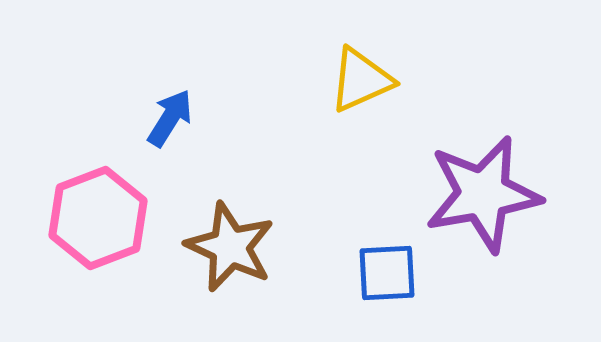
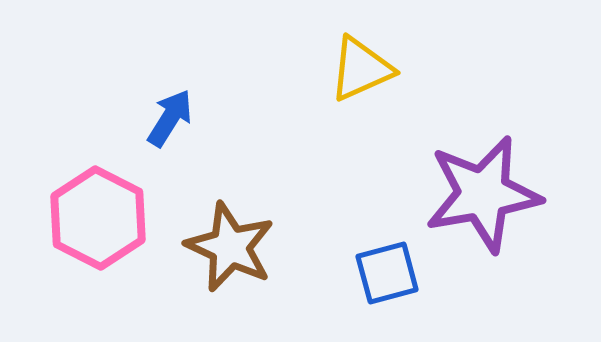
yellow triangle: moved 11 px up
pink hexagon: rotated 12 degrees counterclockwise
blue square: rotated 12 degrees counterclockwise
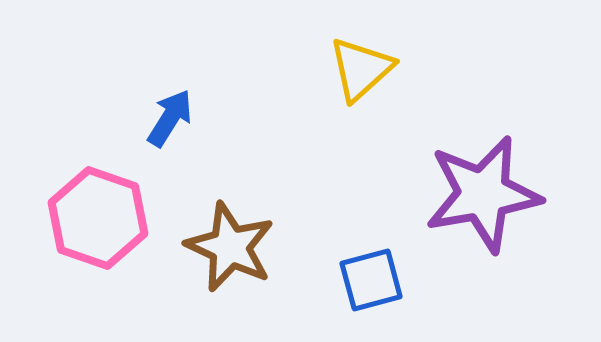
yellow triangle: rotated 18 degrees counterclockwise
pink hexagon: rotated 8 degrees counterclockwise
blue square: moved 16 px left, 7 px down
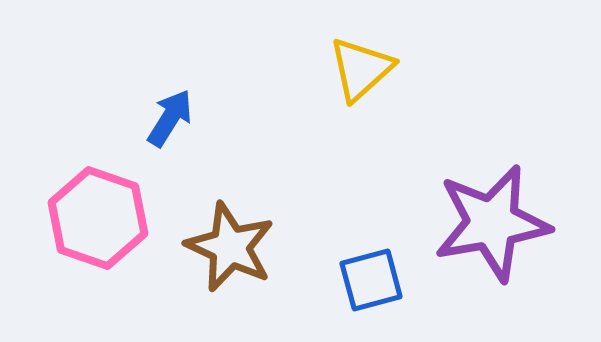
purple star: moved 9 px right, 29 px down
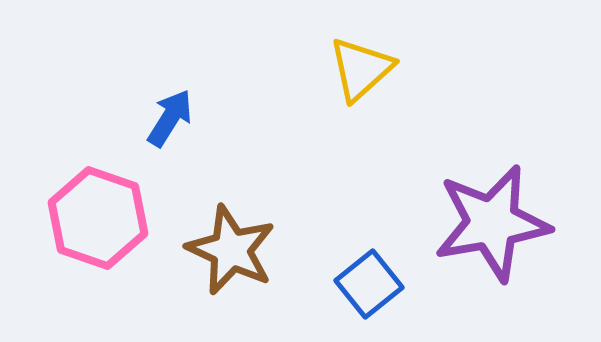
brown star: moved 1 px right, 3 px down
blue square: moved 2 px left, 4 px down; rotated 24 degrees counterclockwise
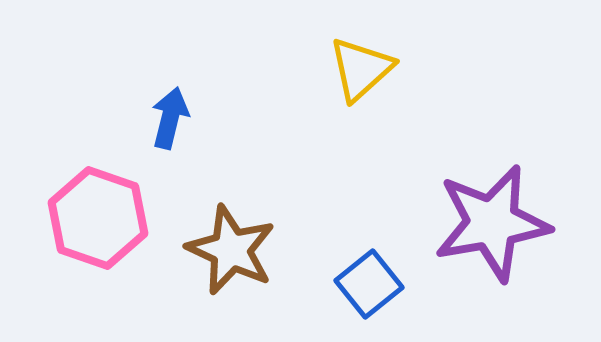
blue arrow: rotated 18 degrees counterclockwise
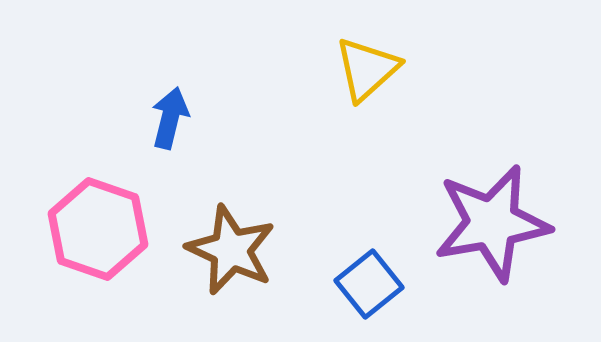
yellow triangle: moved 6 px right
pink hexagon: moved 11 px down
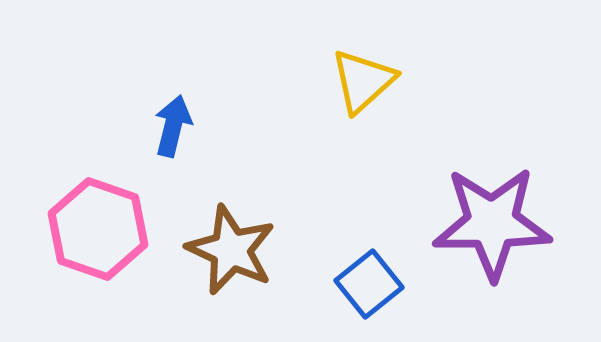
yellow triangle: moved 4 px left, 12 px down
blue arrow: moved 3 px right, 8 px down
purple star: rotated 10 degrees clockwise
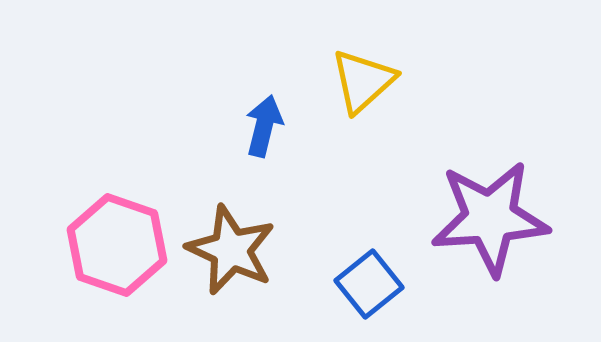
blue arrow: moved 91 px right
purple star: moved 2 px left, 5 px up; rotated 4 degrees counterclockwise
pink hexagon: moved 19 px right, 16 px down
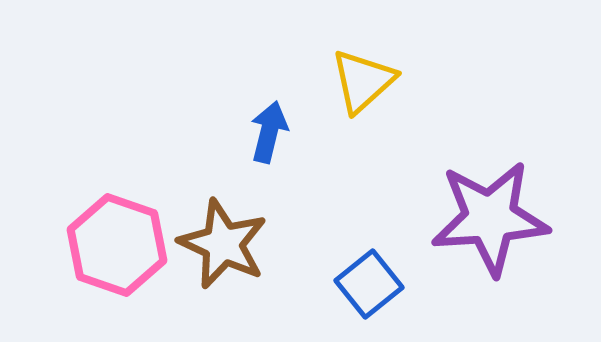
blue arrow: moved 5 px right, 6 px down
brown star: moved 8 px left, 6 px up
